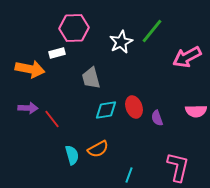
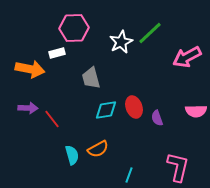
green line: moved 2 px left, 2 px down; rotated 8 degrees clockwise
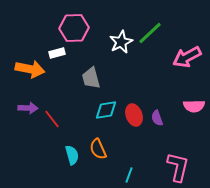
red ellipse: moved 8 px down
pink semicircle: moved 2 px left, 5 px up
orange semicircle: rotated 95 degrees clockwise
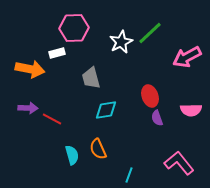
pink semicircle: moved 3 px left, 4 px down
red ellipse: moved 16 px right, 19 px up
red line: rotated 24 degrees counterclockwise
pink L-shape: moved 1 px right, 4 px up; rotated 52 degrees counterclockwise
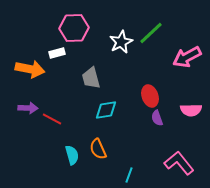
green line: moved 1 px right
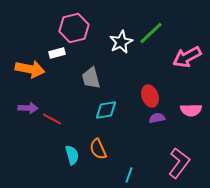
pink hexagon: rotated 12 degrees counterclockwise
purple semicircle: rotated 98 degrees clockwise
pink L-shape: rotated 76 degrees clockwise
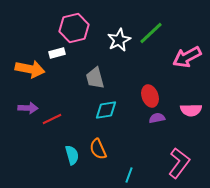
white star: moved 2 px left, 2 px up
gray trapezoid: moved 4 px right
red line: rotated 54 degrees counterclockwise
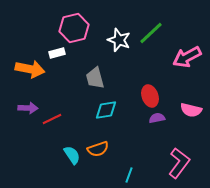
white star: rotated 25 degrees counterclockwise
pink semicircle: rotated 15 degrees clockwise
orange semicircle: rotated 85 degrees counterclockwise
cyan semicircle: rotated 18 degrees counterclockwise
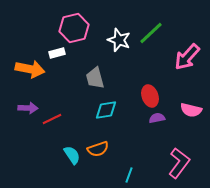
pink arrow: rotated 20 degrees counterclockwise
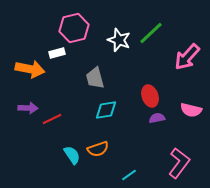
cyan line: rotated 35 degrees clockwise
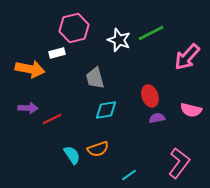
green line: rotated 16 degrees clockwise
